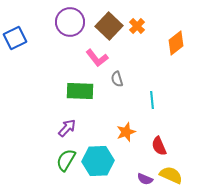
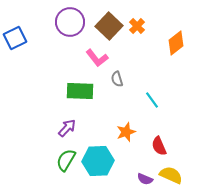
cyan line: rotated 30 degrees counterclockwise
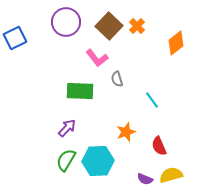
purple circle: moved 4 px left
yellow semicircle: rotated 40 degrees counterclockwise
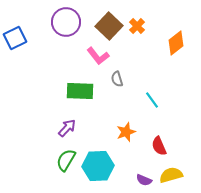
pink L-shape: moved 1 px right, 2 px up
cyan hexagon: moved 5 px down
purple semicircle: moved 1 px left, 1 px down
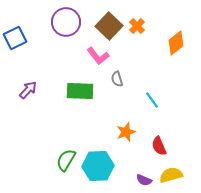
purple arrow: moved 39 px left, 38 px up
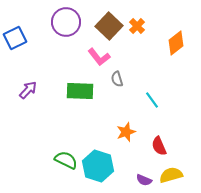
pink L-shape: moved 1 px right, 1 px down
green semicircle: rotated 85 degrees clockwise
cyan hexagon: rotated 20 degrees clockwise
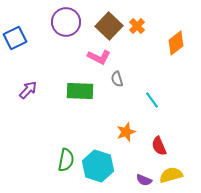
pink L-shape: rotated 25 degrees counterclockwise
green semicircle: rotated 75 degrees clockwise
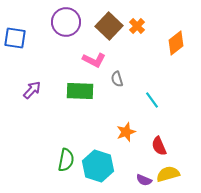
blue square: rotated 35 degrees clockwise
pink L-shape: moved 5 px left, 3 px down
purple arrow: moved 4 px right
yellow semicircle: moved 3 px left, 1 px up
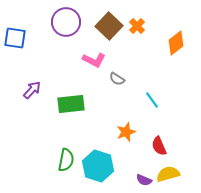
gray semicircle: rotated 42 degrees counterclockwise
green rectangle: moved 9 px left, 13 px down; rotated 8 degrees counterclockwise
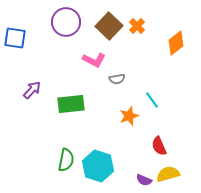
gray semicircle: rotated 42 degrees counterclockwise
orange star: moved 3 px right, 16 px up
